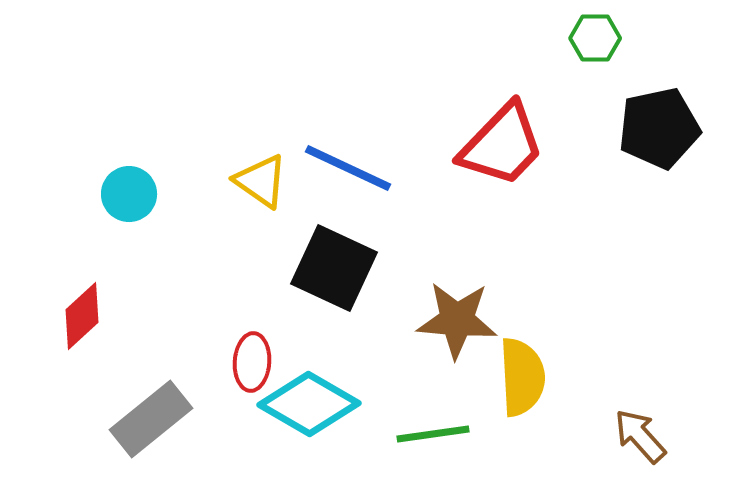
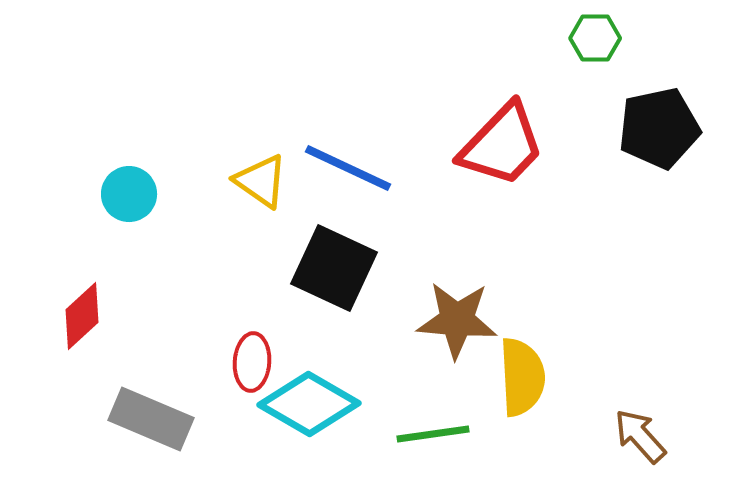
gray rectangle: rotated 62 degrees clockwise
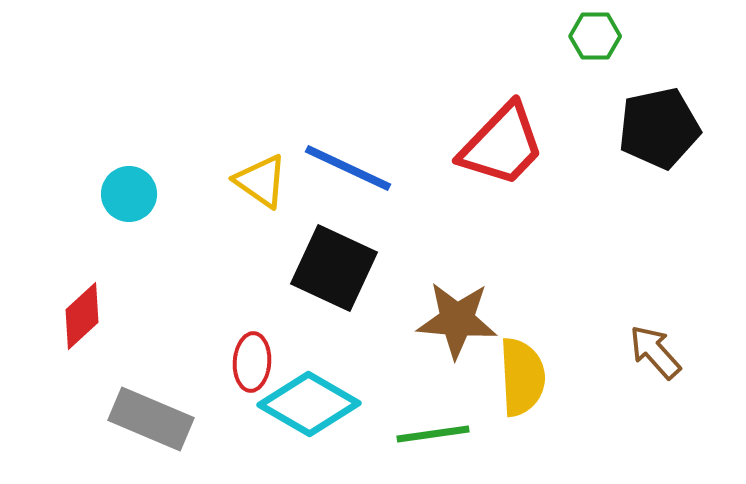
green hexagon: moved 2 px up
brown arrow: moved 15 px right, 84 px up
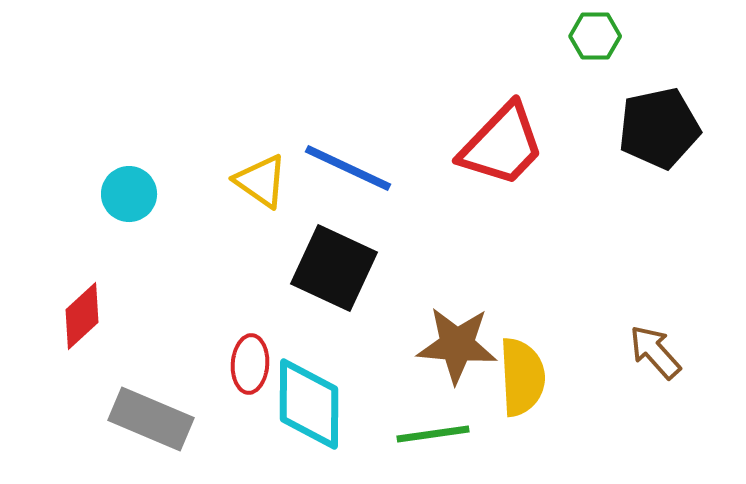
brown star: moved 25 px down
red ellipse: moved 2 px left, 2 px down
cyan diamond: rotated 60 degrees clockwise
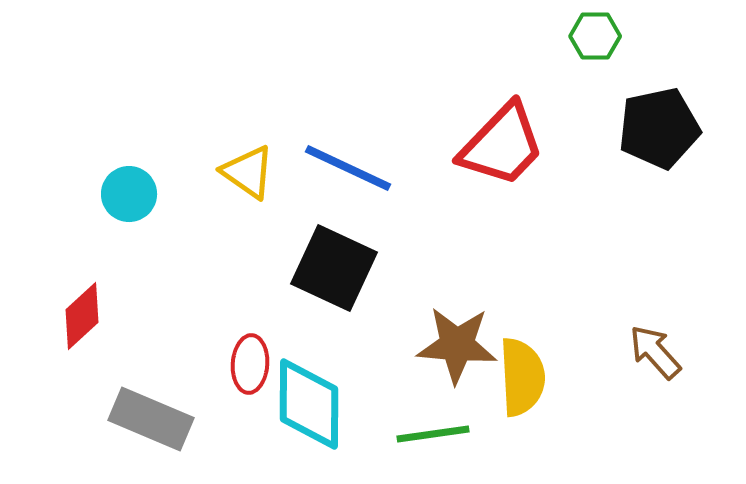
yellow triangle: moved 13 px left, 9 px up
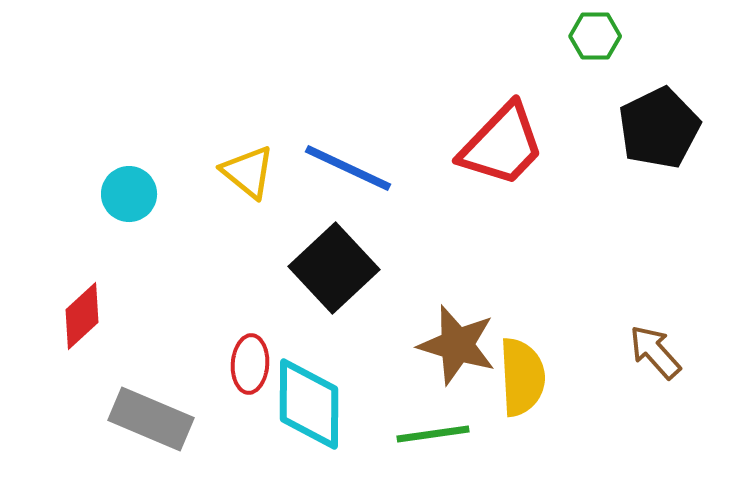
black pentagon: rotated 14 degrees counterclockwise
yellow triangle: rotated 4 degrees clockwise
black square: rotated 22 degrees clockwise
brown star: rotated 12 degrees clockwise
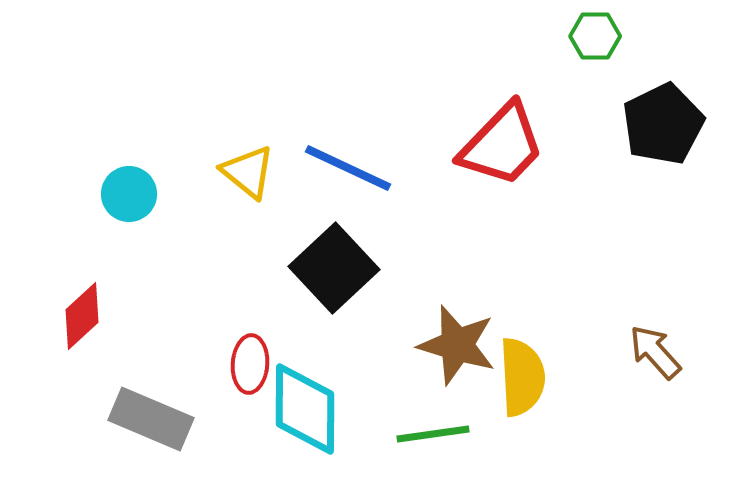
black pentagon: moved 4 px right, 4 px up
cyan diamond: moved 4 px left, 5 px down
